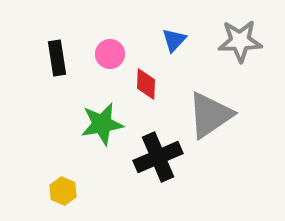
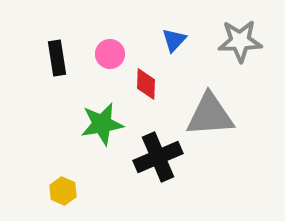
gray triangle: rotated 30 degrees clockwise
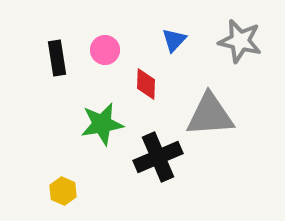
gray star: rotated 15 degrees clockwise
pink circle: moved 5 px left, 4 px up
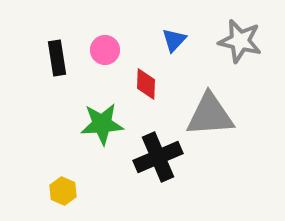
green star: rotated 6 degrees clockwise
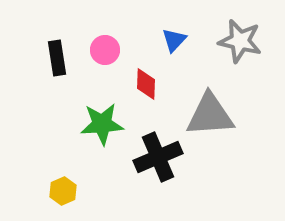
yellow hexagon: rotated 12 degrees clockwise
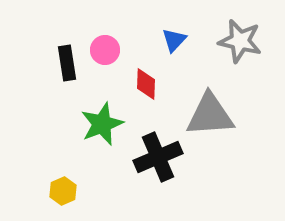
black rectangle: moved 10 px right, 5 px down
green star: rotated 18 degrees counterclockwise
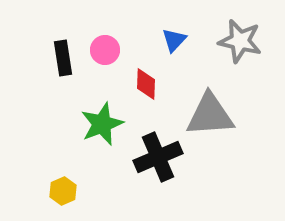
black rectangle: moved 4 px left, 5 px up
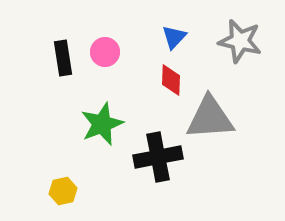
blue triangle: moved 3 px up
pink circle: moved 2 px down
red diamond: moved 25 px right, 4 px up
gray triangle: moved 3 px down
black cross: rotated 12 degrees clockwise
yellow hexagon: rotated 12 degrees clockwise
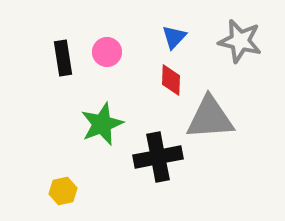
pink circle: moved 2 px right
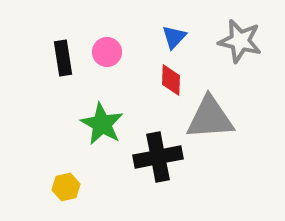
green star: rotated 21 degrees counterclockwise
yellow hexagon: moved 3 px right, 4 px up
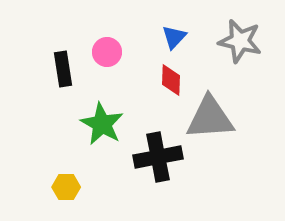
black rectangle: moved 11 px down
yellow hexagon: rotated 12 degrees clockwise
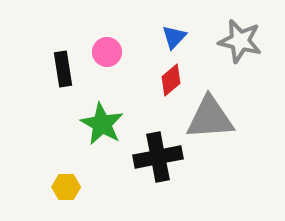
red diamond: rotated 48 degrees clockwise
